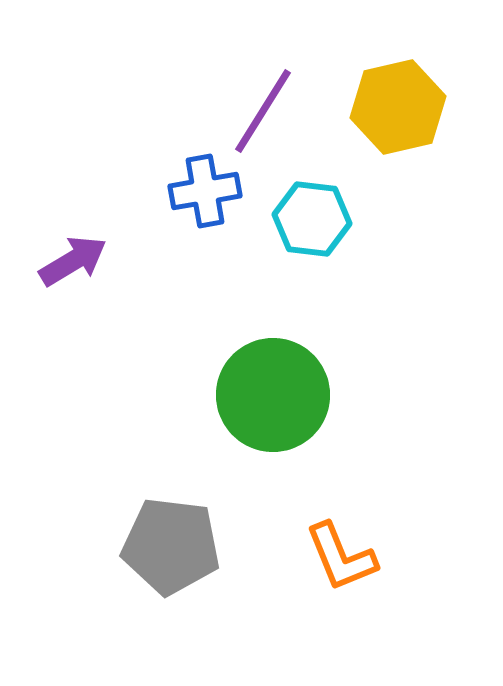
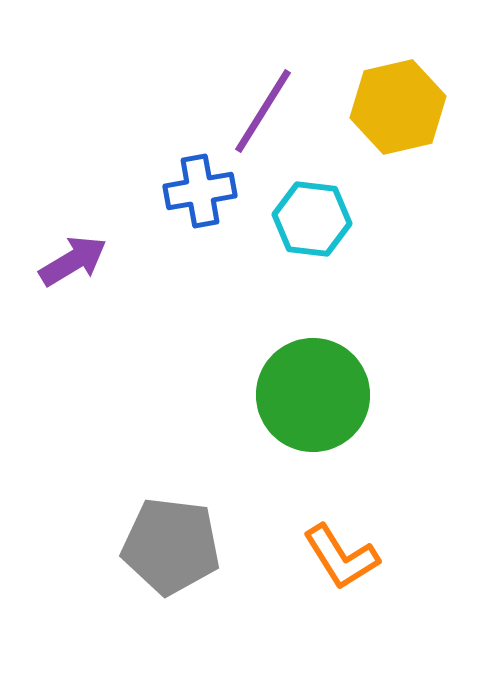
blue cross: moved 5 px left
green circle: moved 40 px right
orange L-shape: rotated 10 degrees counterclockwise
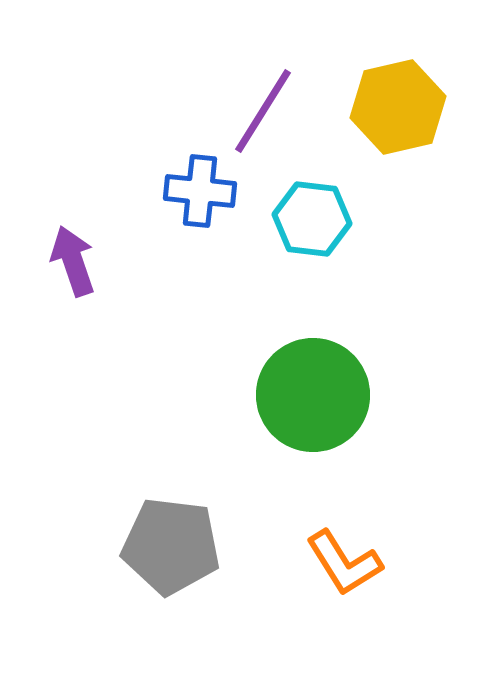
blue cross: rotated 16 degrees clockwise
purple arrow: rotated 78 degrees counterclockwise
orange L-shape: moved 3 px right, 6 px down
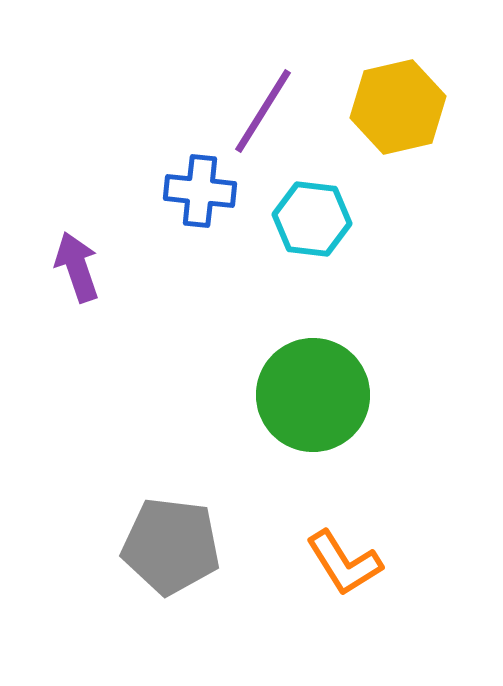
purple arrow: moved 4 px right, 6 px down
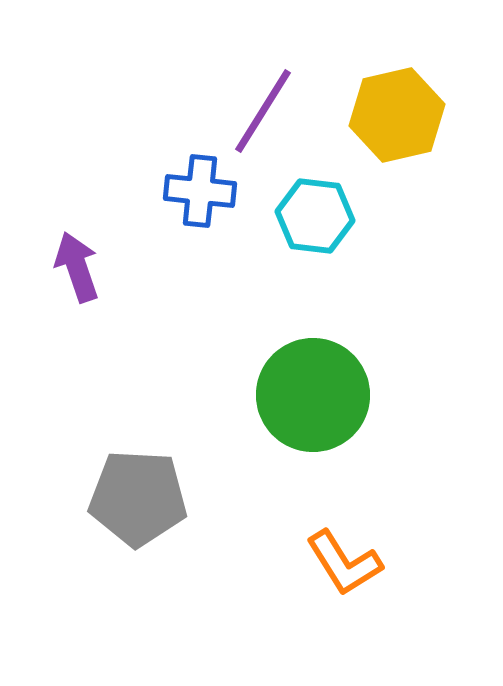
yellow hexagon: moved 1 px left, 8 px down
cyan hexagon: moved 3 px right, 3 px up
gray pentagon: moved 33 px left, 48 px up; rotated 4 degrees counterclockwise
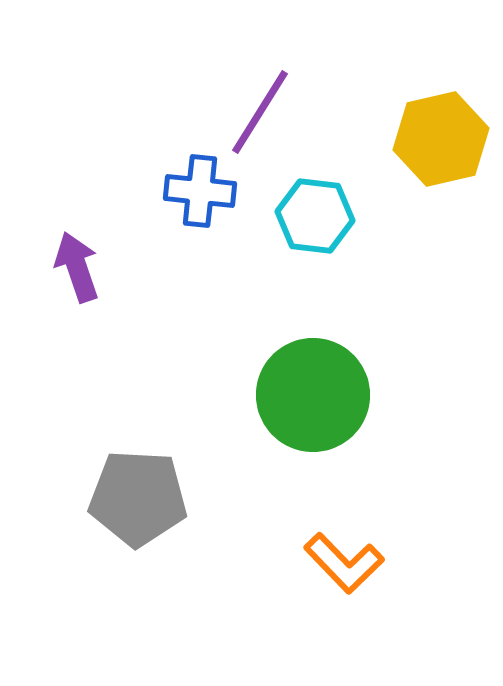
purple line: moved 3 px left, 1 px down
yellow hexagon: moved 44 px right, 24 px down
orange L-shape: rotated 12 degrees counterclockwise
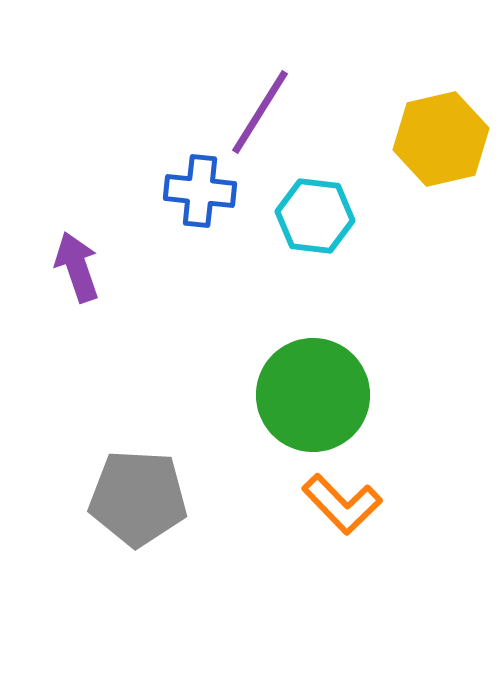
orange L-shape: moved 2 px left, 59 px up
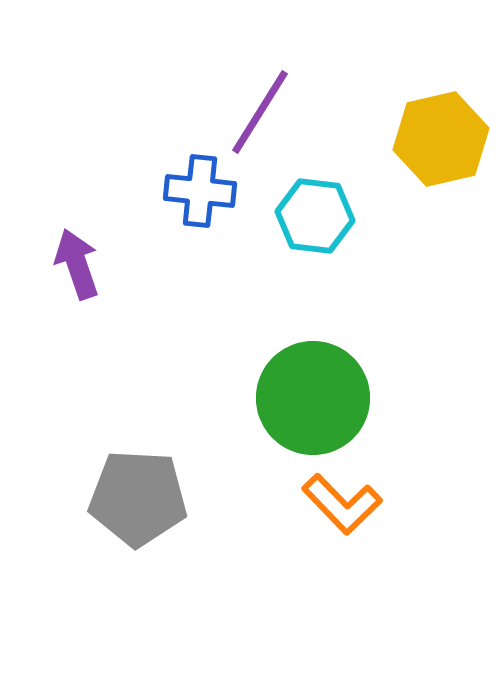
purple arrow: moved 3 px up
green circle: moved 3 px down
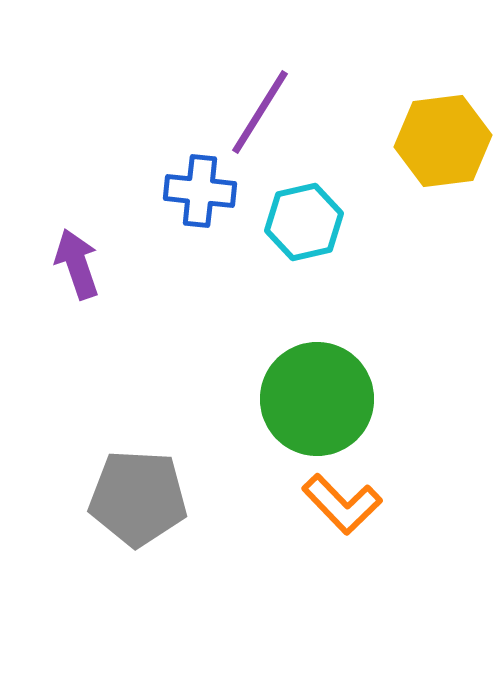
yellow hexagon: moved 2 px right, 2 px down; rotated 6 degrees clockwise
cyan hexagon: moved 11 px left, 6 px down; rotated 20 degrees counterclockwise
green circle: moved 4 px right, 1 px down
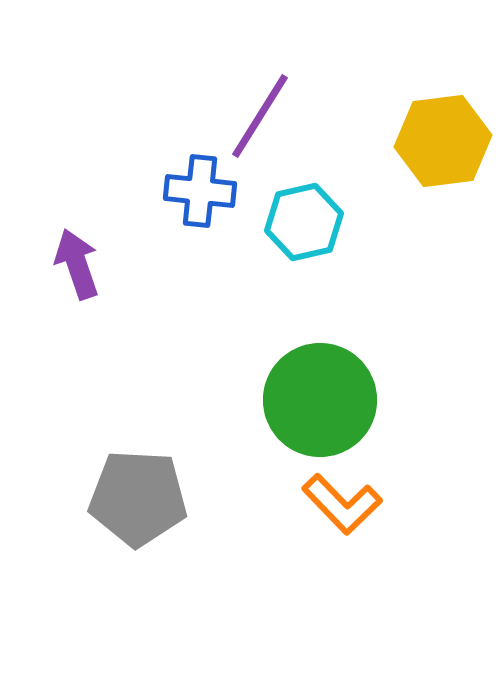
purple line: moved 4 px down
green circle: moved 3 px right, 1 px down
